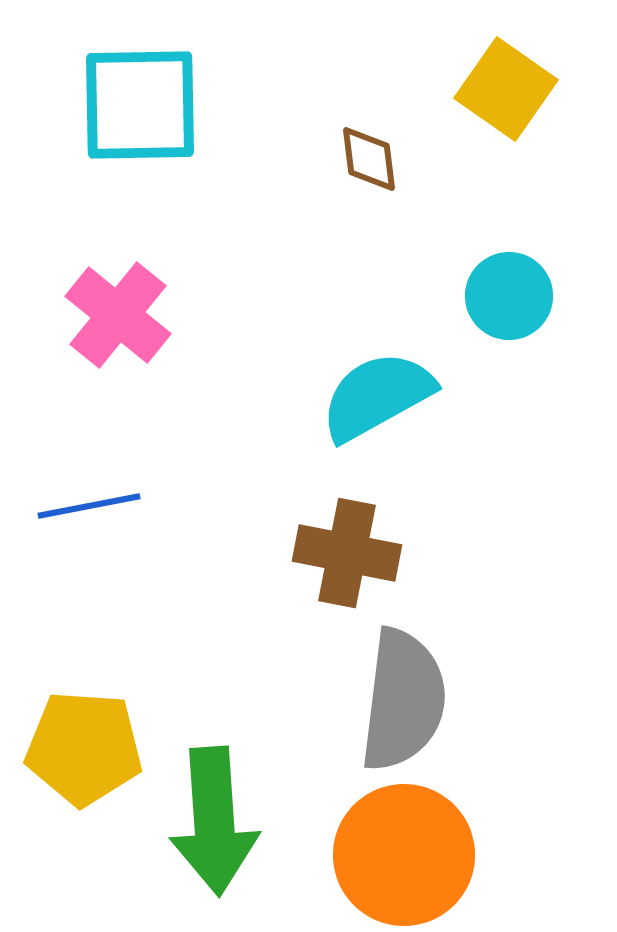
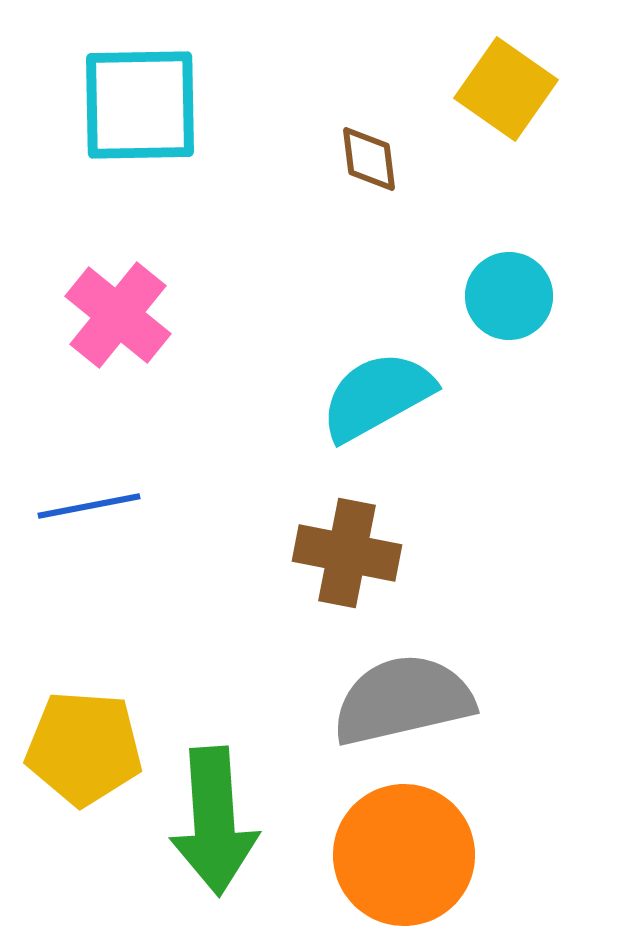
gray semicircle: rotated 110 degrees counterclockwise
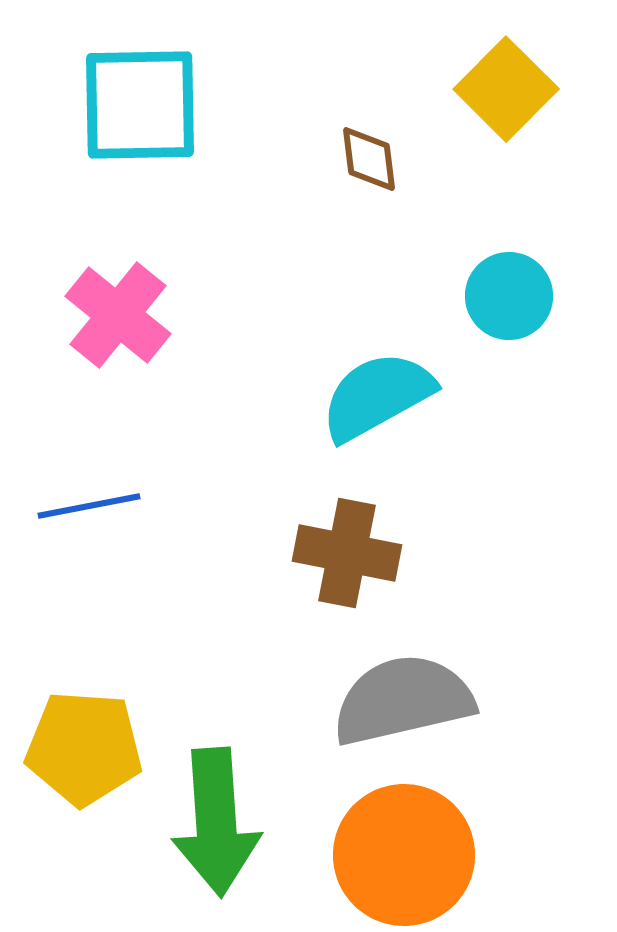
yellow square: rotated 10 degrees clockwise
green arrow: moved 2 px right, 1 px down
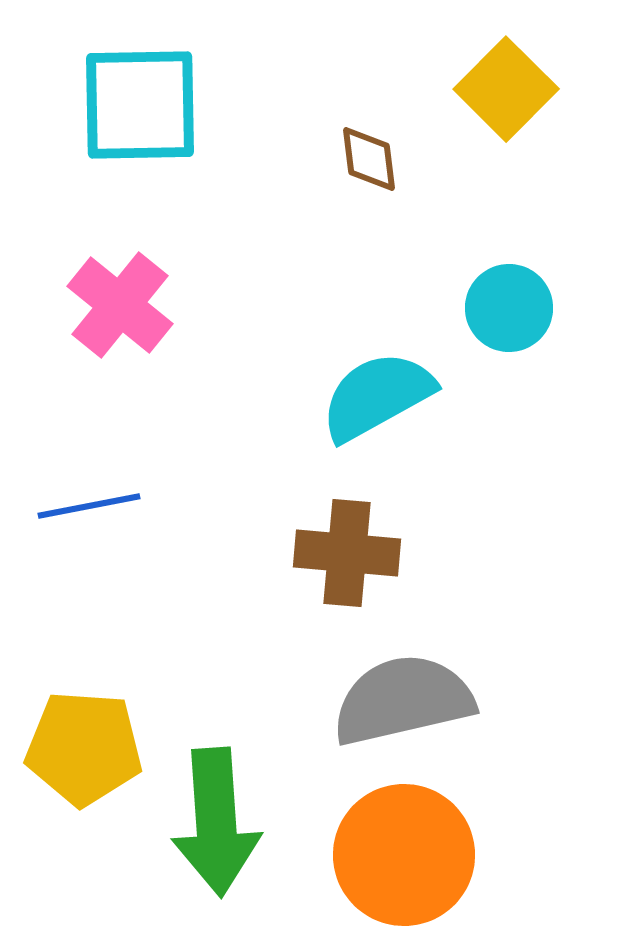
cyan circle: moved 12 px down
pink cross: moved 2 px right, 10 px up
brown cross: rotated 6 degrees counterclockwise
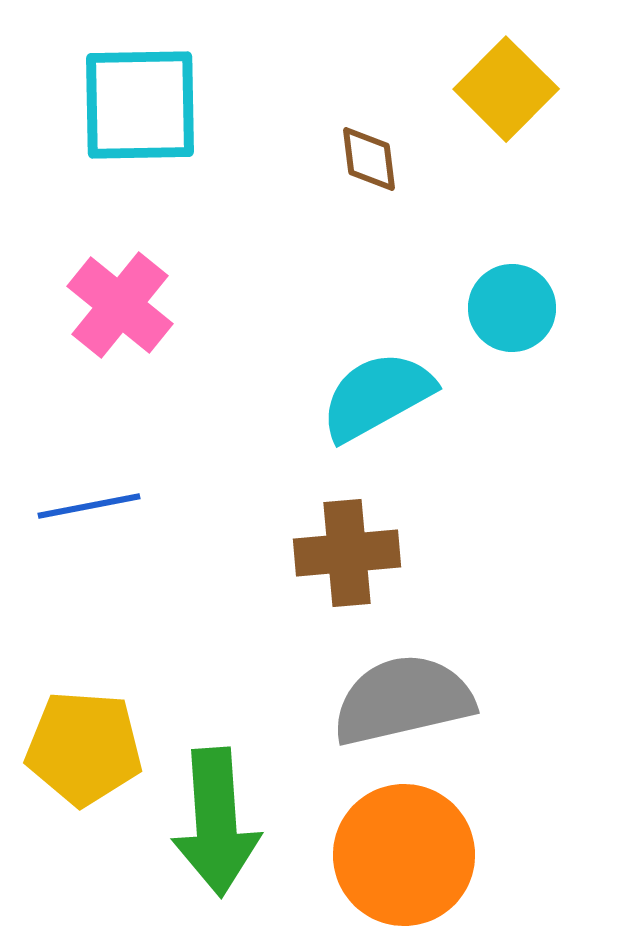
cyan circle: moved 3 px right
brown cross: rotated 10 degrees counterclockwise
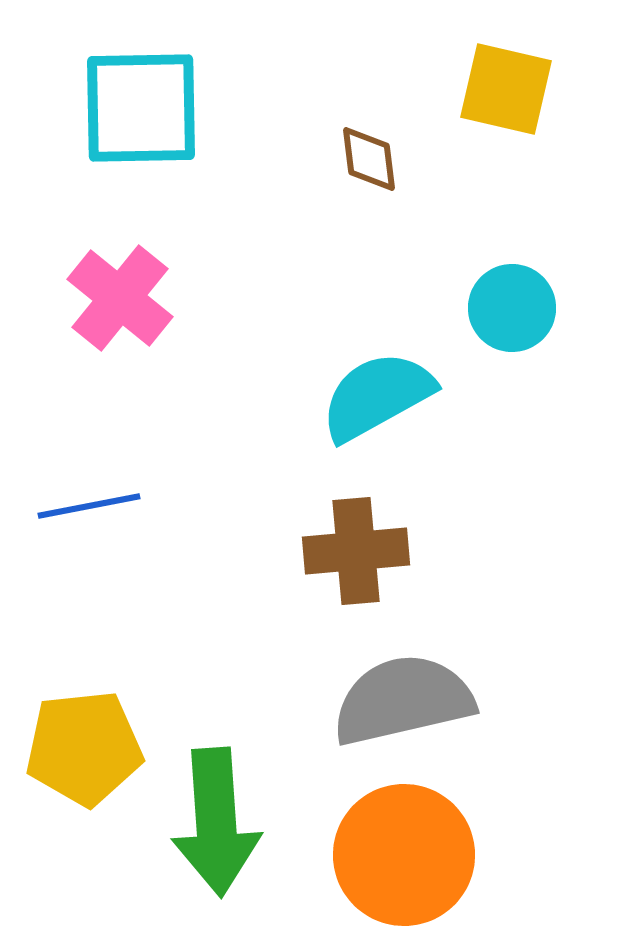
yellow square: rotated 32 degrees counterclockwise
cyan square: moved 1 px right, 3 px down
pink cross: moved 7 px up
brown cross: moved 9 px right, 2 px up
yellow pentagon: rotated 10 degrees counterclockwise
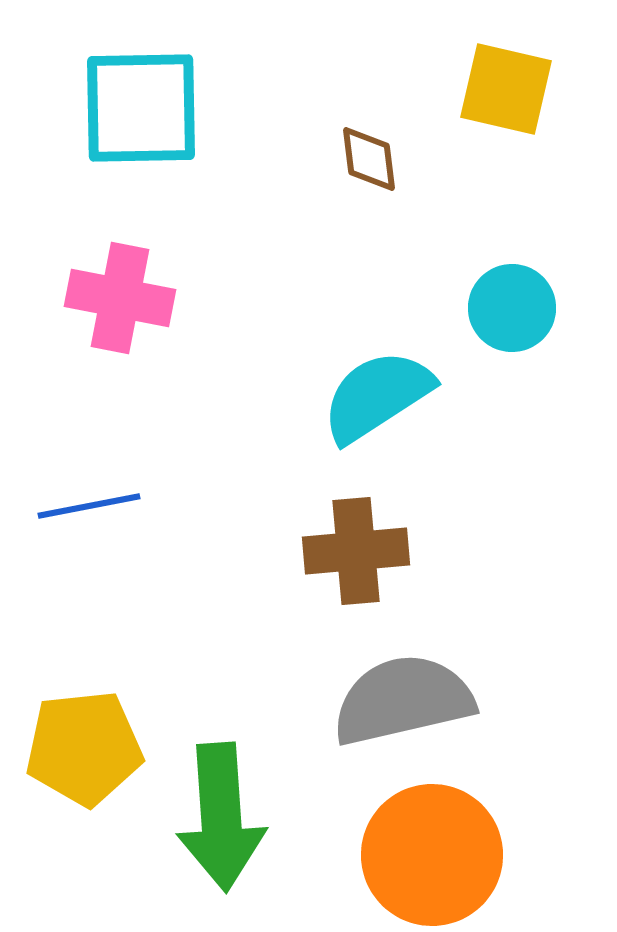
pink cross: rotated 28 degrees counterclockwise
cyan semicircle: rotated 4 degrees counterclockwise
green arrow: moved 5 px right, 5 px up
orange circle: moved 28 px right
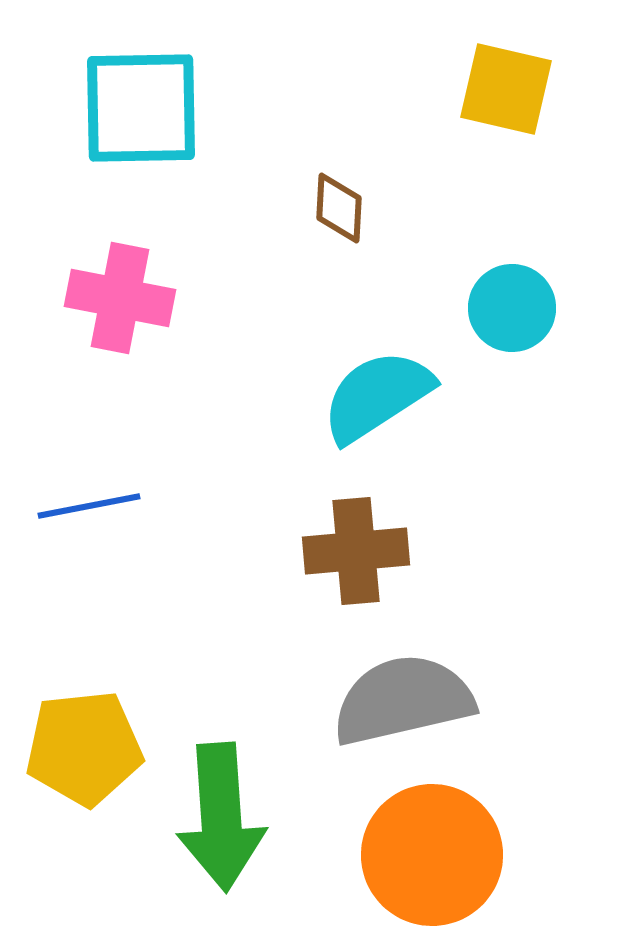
brown diamond: moved 30 px left, 49 px down; rotated 10 degrees clockwise
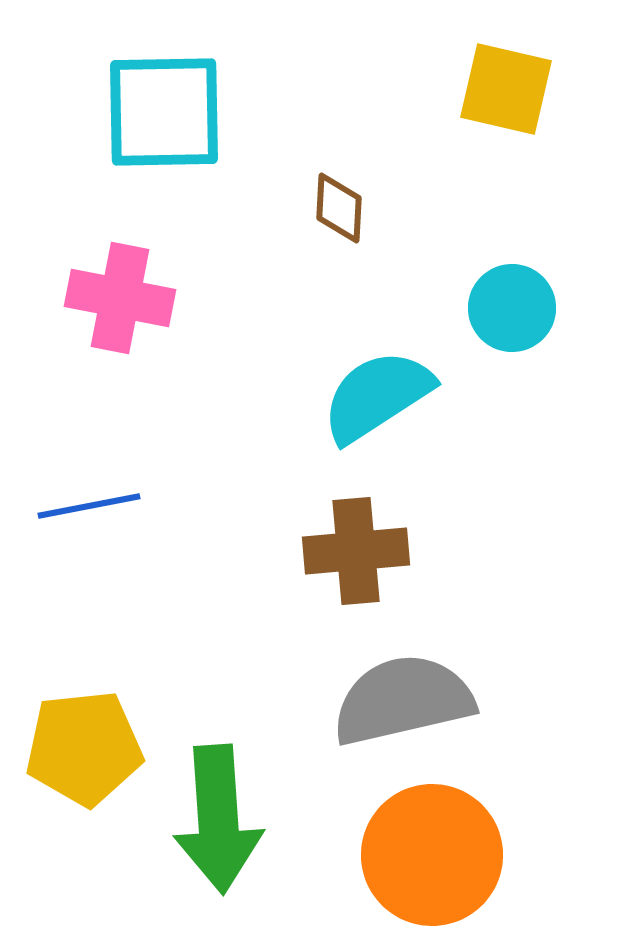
cyan square: moved 23 px right, 4 px down
green arrow: moved 3 px left, 2 px down
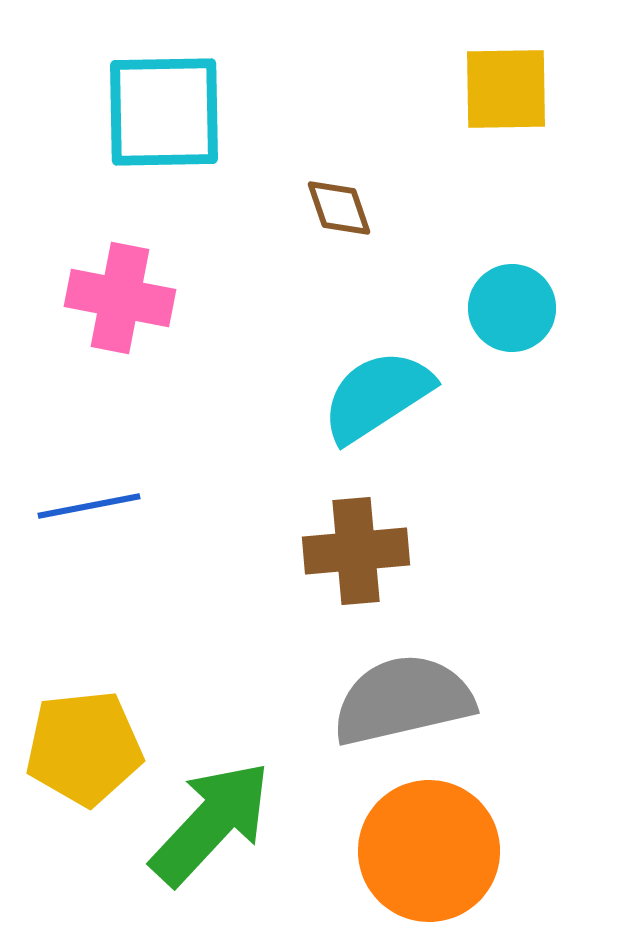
yellow square: rotated 14 degrees counterclockwise
brown diamond: rotated 22 degrees counterclockwise
green arrow: moved 7 px left, 4 px down; rotated 133 degrees counterclockwise
orange circle: moved 3 px left, 4 px up
